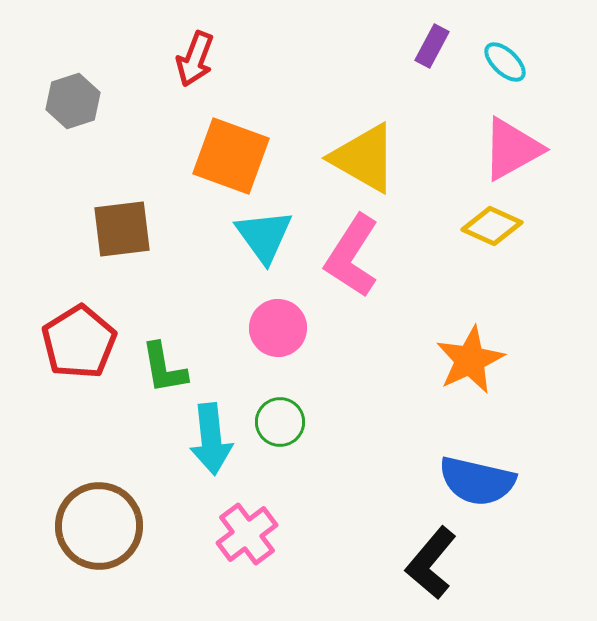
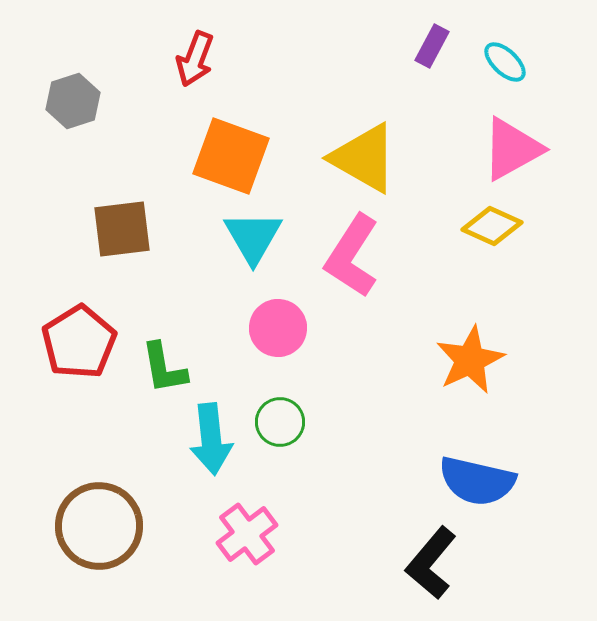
cyan triangle: moved 11 px left, 1 px down; rotated 6 degrees clockwise
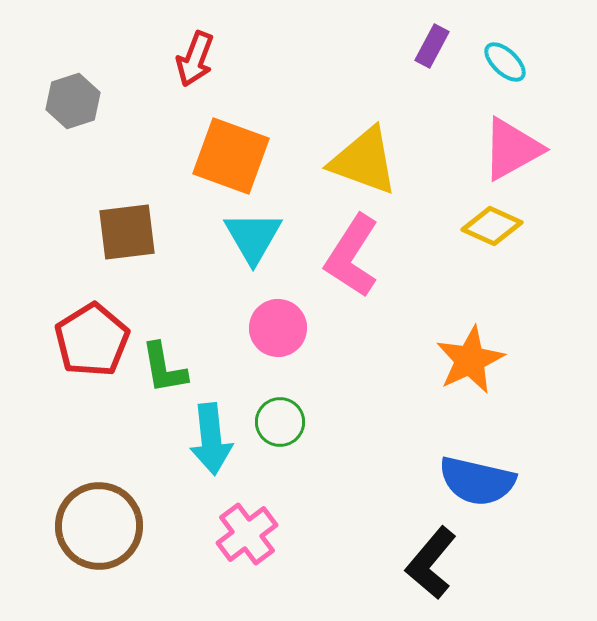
yellow triangle: moved 3 px down; rotated 10 degrees counterclockwise
brown square: moved 5 px right, 3 px down
red pentagon: moved 13 px right, 2 px up
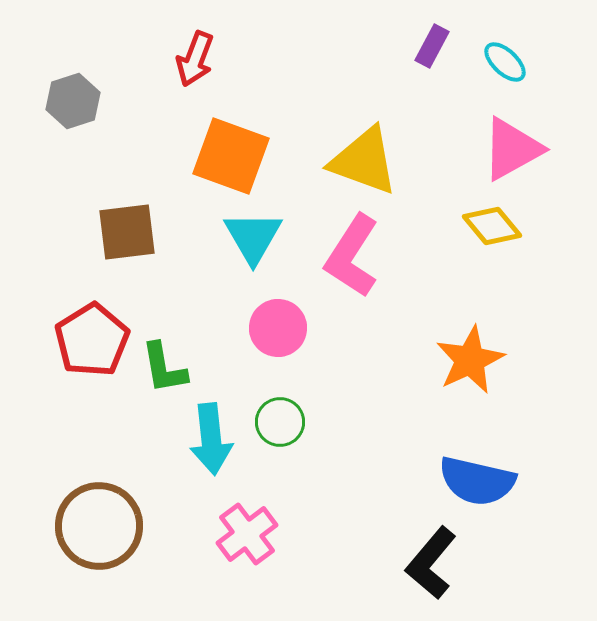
yellow diamond: rotated 26 degrees clockwise
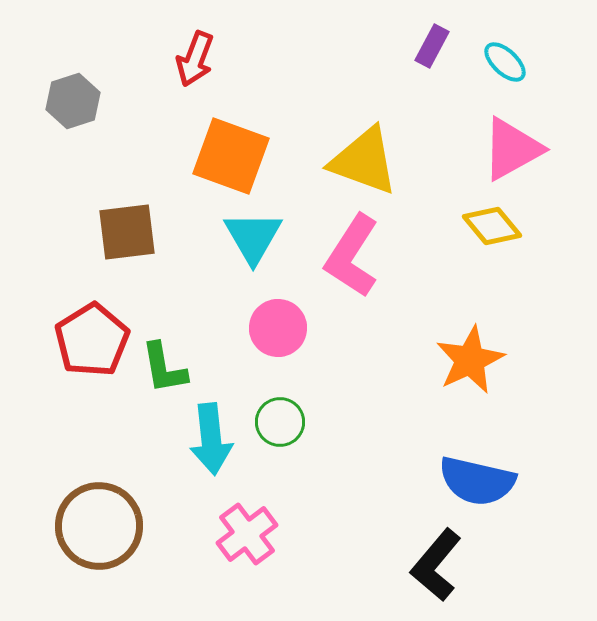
black L-shape: moved 5 px right, 2 px down
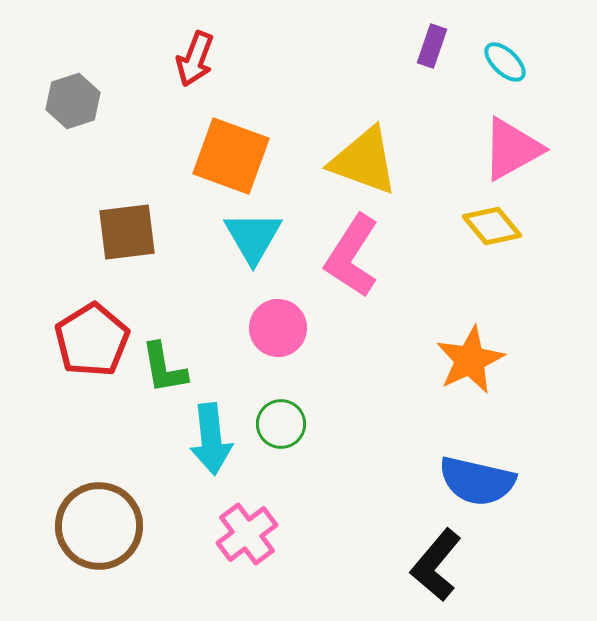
purple rectangle: rotated 9 degrees counterclockwise
green circle: moved 1 px right, 2 px down
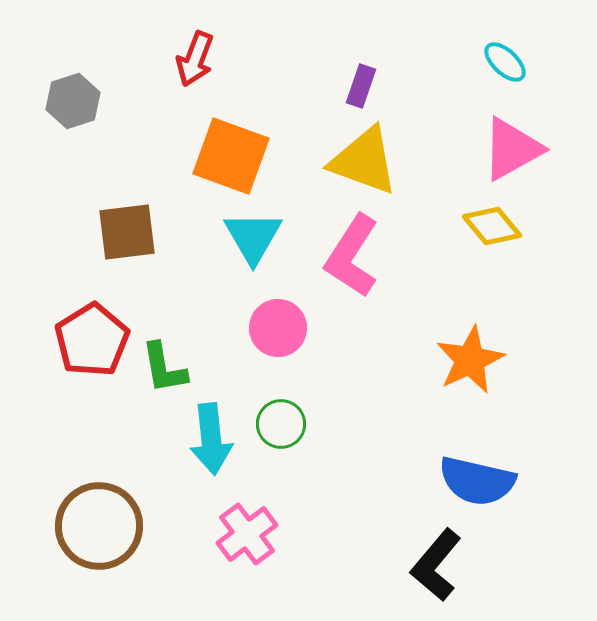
purple rectangle: moved 71 px left, 40 px down
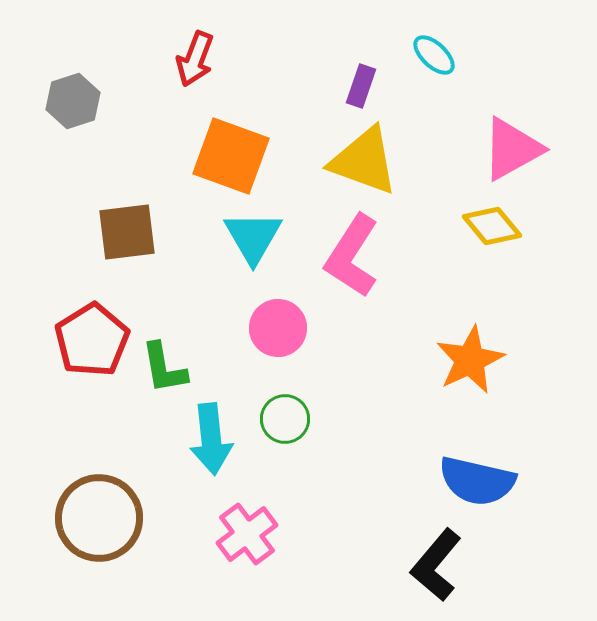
cyan ellipse: moved 71 px left, 7 px up
green circle: moved 4 px right, 5 px up
brown circle: moved 8 px up
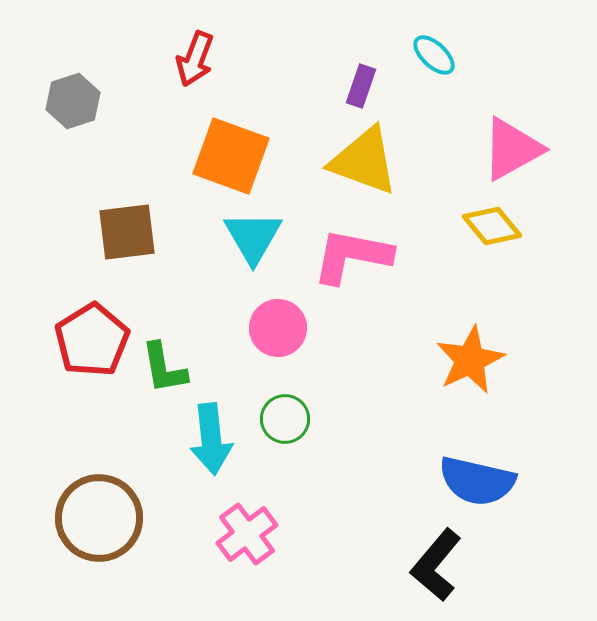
pink L-shape: rotated 68 degrees clockwise
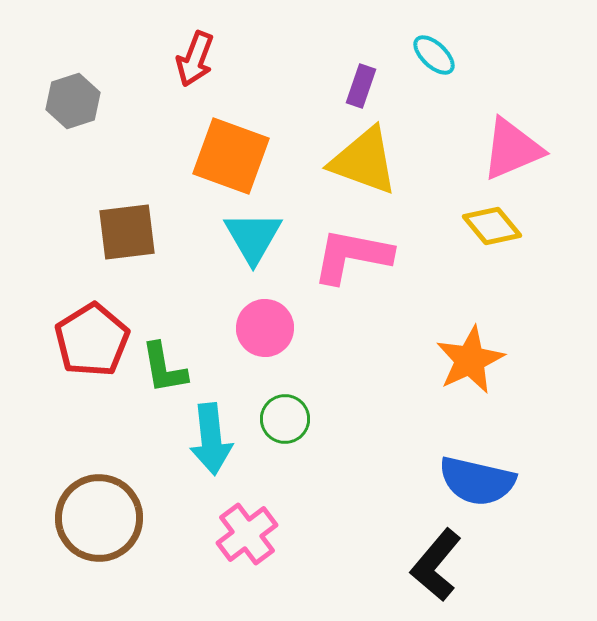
pink triangle: rotated 6 degrees clockwise
pink circle: moved 13 px left
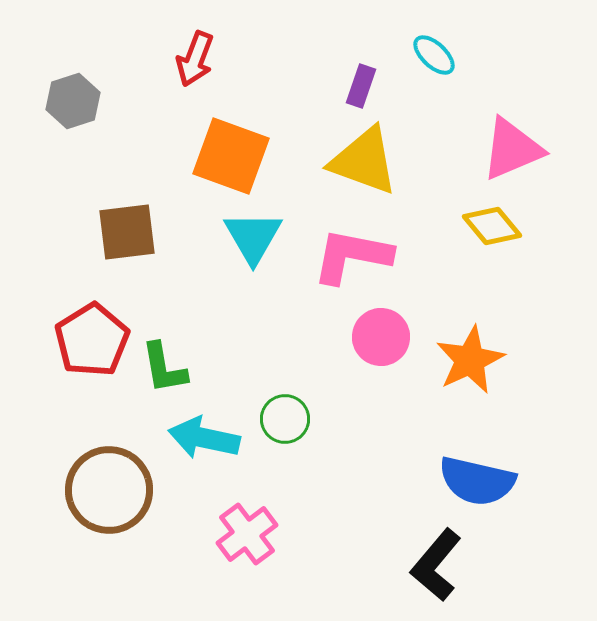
pink circle: moved 116 px right, 9 px down
cyan arrow: moved 7 px left, 1 px up; rotated 108 degrees clockwise
brown circle: moved 10 px right, 28 px up
